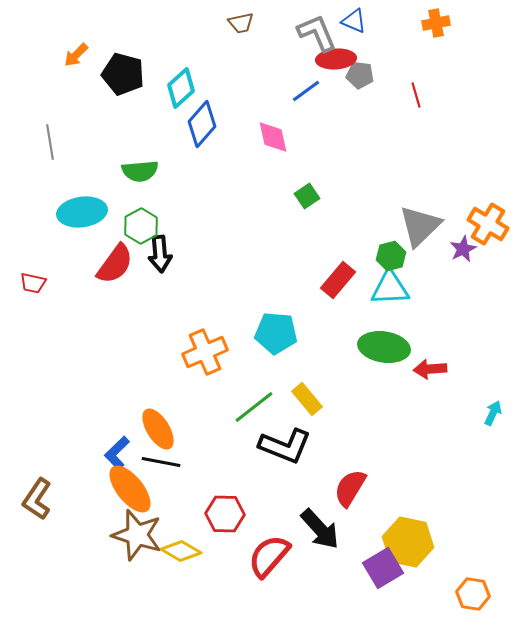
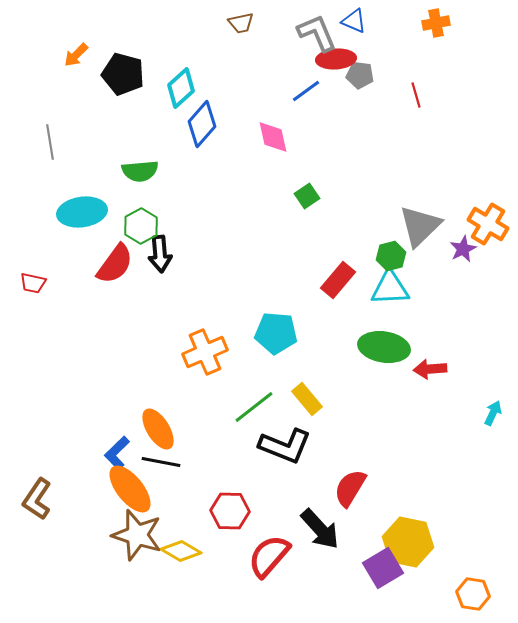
red hexagon at (225, 514): moved 5 px right, 3 px up
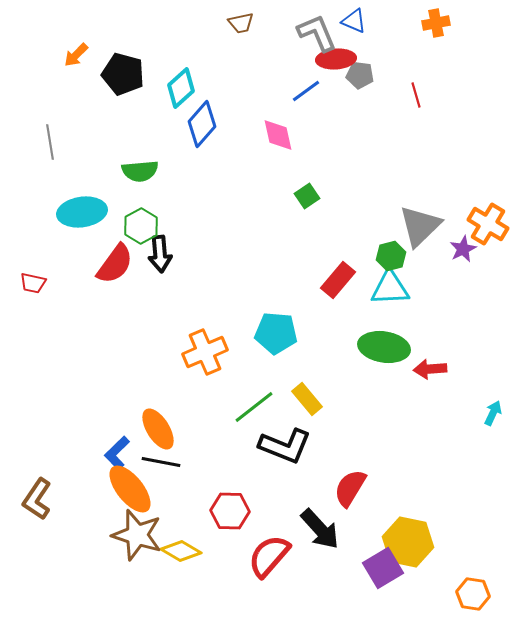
pink diamond at (273, 137): moved 5 px right, 2 px up
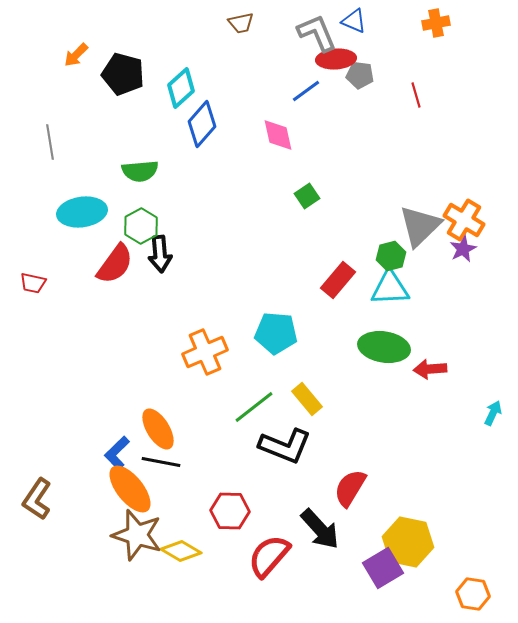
orange cross at (488, 224): moved 24 px left, 4 px up
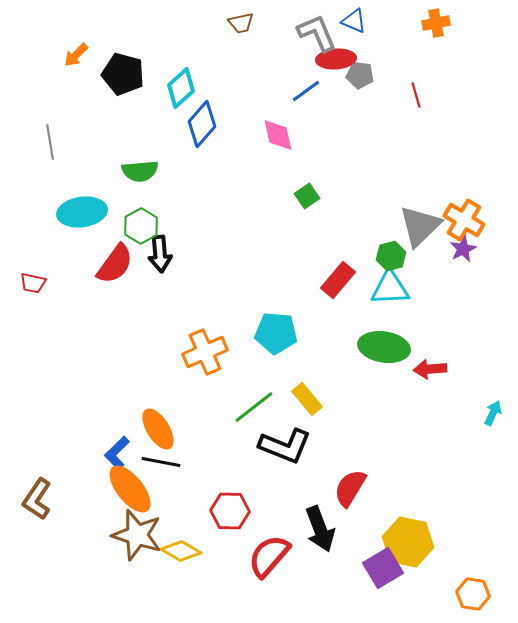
black arrow at (320, 529): rotated 21 degrees clockwise
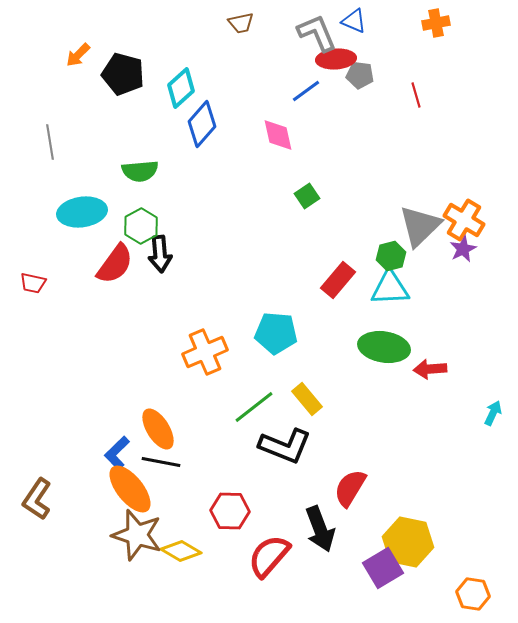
orange arrow at (76, 55): moved 2 px right
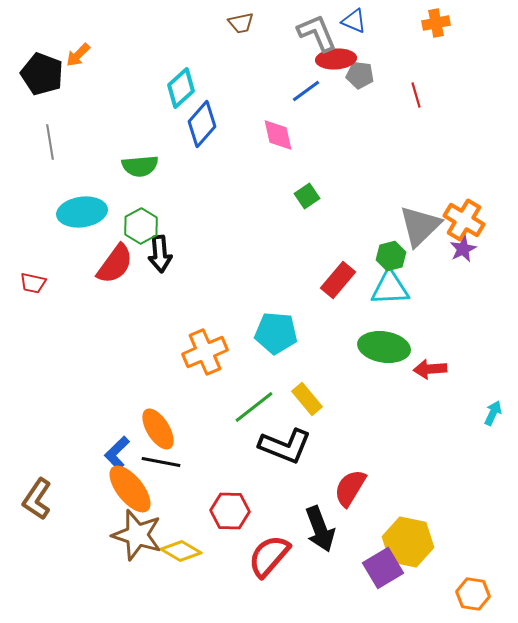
black pentagon at (123, 74): moved 81 px left; rotated 6 degrees clockwise
green semicircle at (140, 171): moved 5 px up
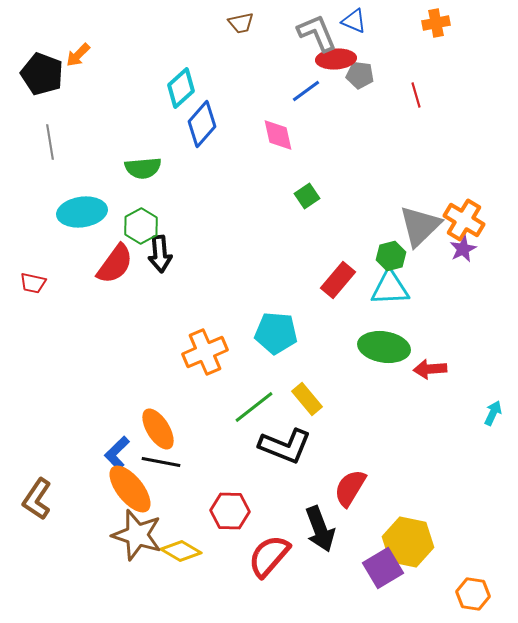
green semicircle at (140, 166): moved 3 px right, 2 px down
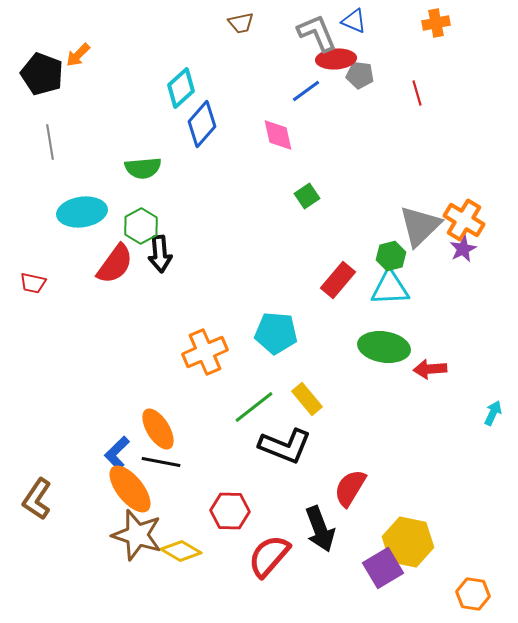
red line at (416, 95): moved 1 px right, 2 px up
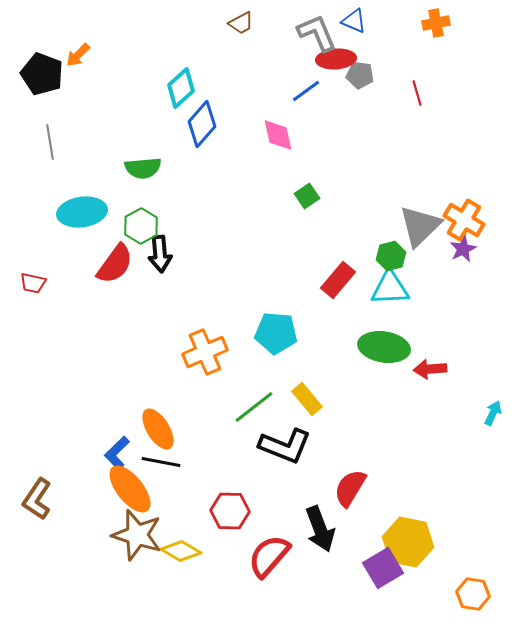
brown trapezoid at (241, 23): rotated 16 degrees counterclockwise
